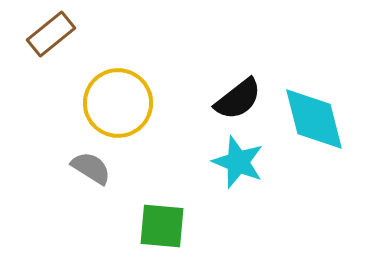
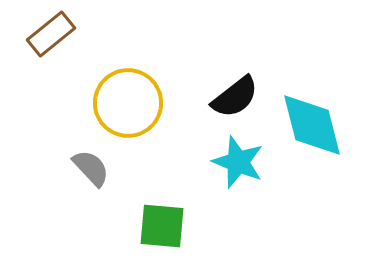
black semicircle: moved 3 px left, 2 px up
yellow circle: moved 10 px right
cyan diamond: moved 2 px left, 6 px down
gray semicircle: rotated 15 degrees clockwise
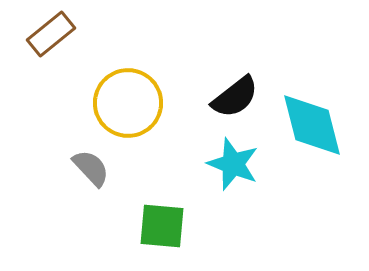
cyan star: moved 5 px left, 2 px down
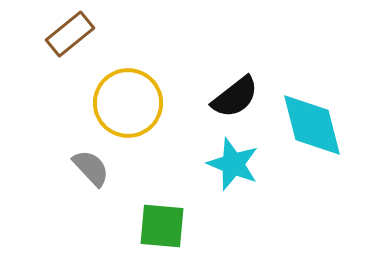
brown rectangle: moved 19 px right
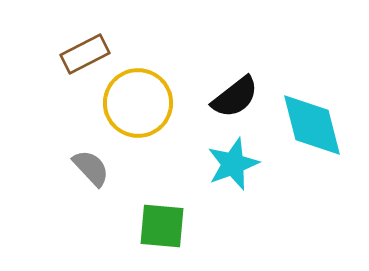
brown rectangle: moved 15 px right, 20 px down; rotated 12 degrees clockwise
yellow circle: moved 10 px right
cyan star: rotated 30 degrees clockwise
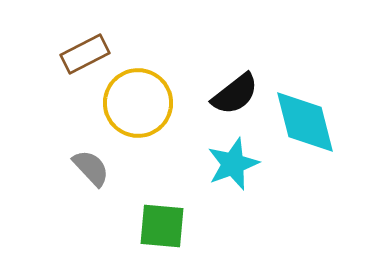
black semicircle: moved 3 px up
cyan diamond: moved 7 px left, 3 px up
